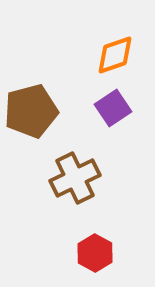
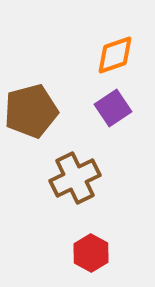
red hexagon: moved 4 px left
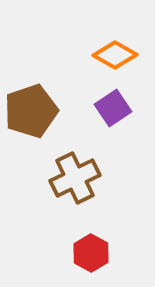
orange diamond: rotated 48 degrees clockwise
brown pentagon: rotated 4 degrees counterclockwise
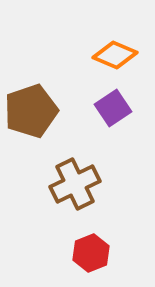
orange diamond: rotated 6 degrees counterclockwise
brown cross: moved 6 px down
red hexagon: rotated 9 degrees clockwise
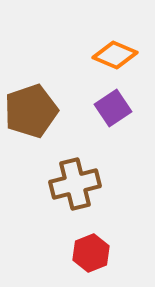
brown cross: rotated 12 degrees clockwise
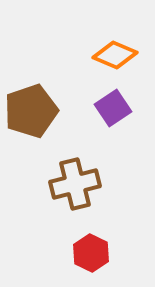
red hexagon: rotated 12 degrees counterclockwise
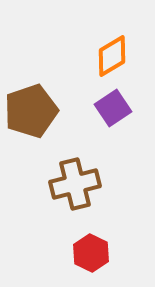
orange diamond: moved 3 px left, 1 px down; rotated 54 degrees counterclockwise
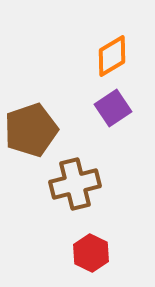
brown pentagon: moved 19 px down
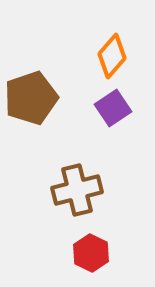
orange diamond: rotated 18 degrees counterclockwise
brown pentagon: moved 32 px up
brown cross: moved 2 px right, 6 px down
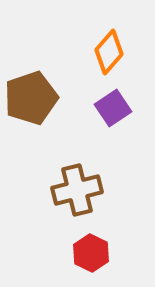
orange diamond: moved 3 px left, 4 px up
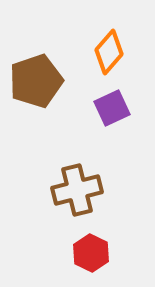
brown pentagon: moved 5 px right, 17 px up
purple square: moved 1 px left; rotated 9 degrees clockwise
